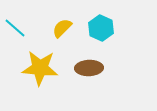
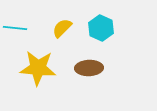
cyan line: rotated 35 degrees counterclockwise
yellow star: moved 2 px left
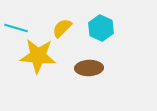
cyan line: moved 1 px right; rotated 10 degrees clockwise
yellow star: moved 12 px up
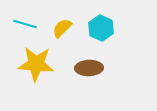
cyan line: moved 9 px right, 4 px up
yellow star: moved 2 px left, 8 px down
